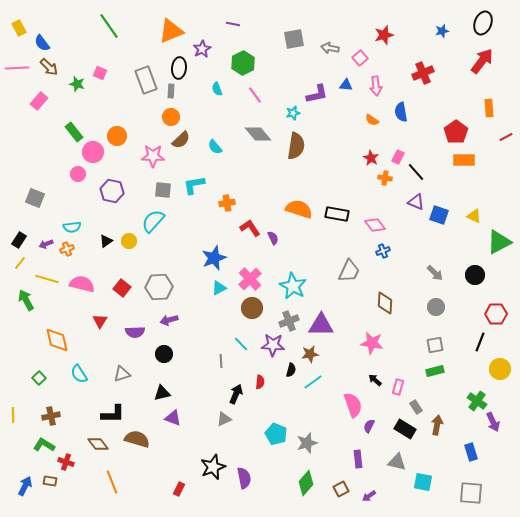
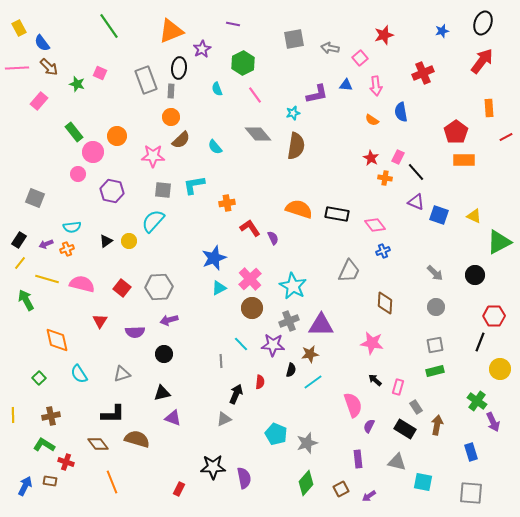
red hexagon at (496, 314): moved 2 px left, 2 px down
black star at (213, 467): rotated 20 degrees clockwise
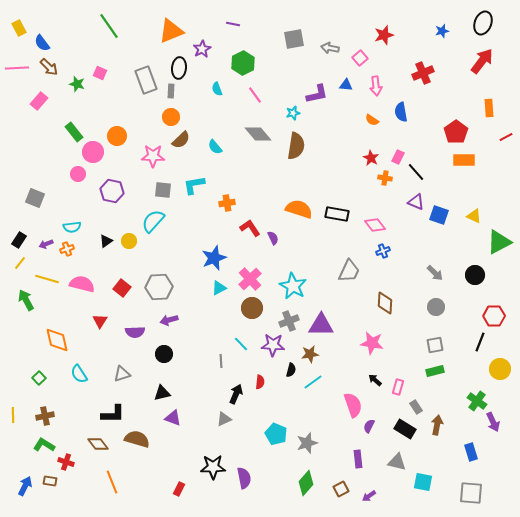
brown cross at (51, 416): moved 6 px left
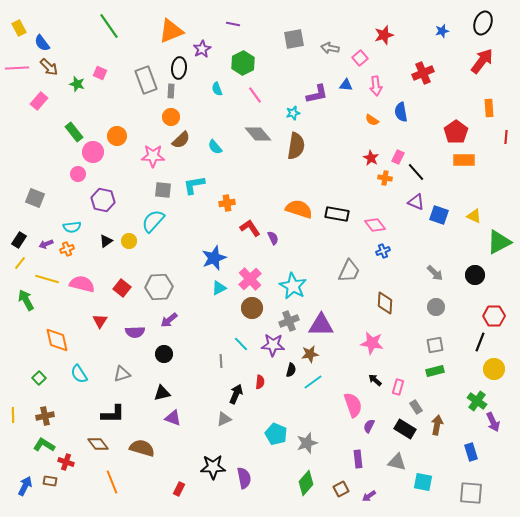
red line at (506, 137): rotated 56 degrees counterclockwise
purple hexagon at (112, 191): moved 9 px left, 9 px down
purple arrow at (169, 320): rotated 24 degrees counterclockwise
yellow circle at (500, 369): moved 6 px left
brown semicircle at (137, 439): moved 5 px right, 9 px down
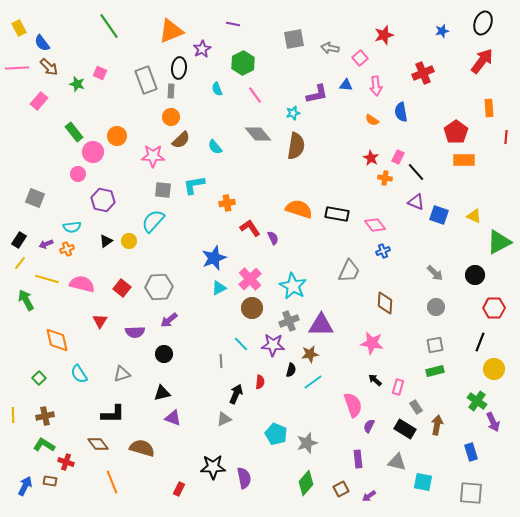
red hexagon at (494, 316): moved 8 px up
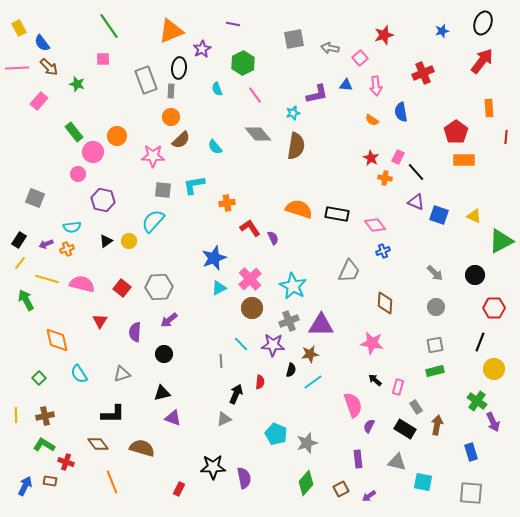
pink square at (100, 73): moved 3 px right, 14 px up; rotated 24 degrees counterclockwise
green triangle at (499, 242): moved 2 px right, 1 px up
purple semicircle at (135, 332): rotated 96 degrees clockwise
yellow line at (13, 415): moved 3 px right
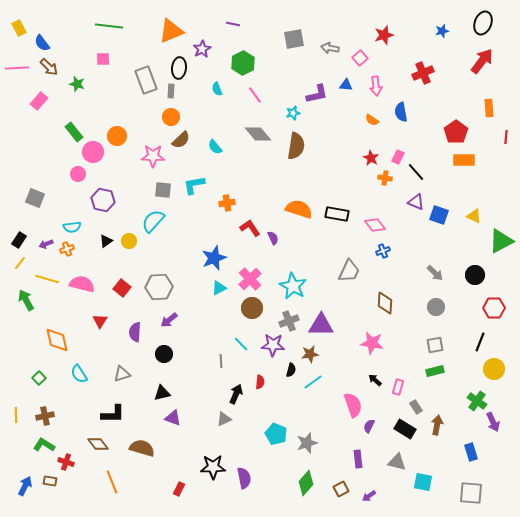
green line at (109, 26): rotated 48 degrees counterclockwise
